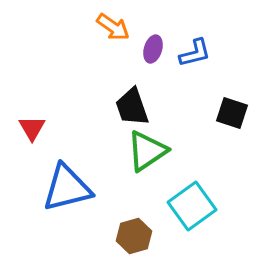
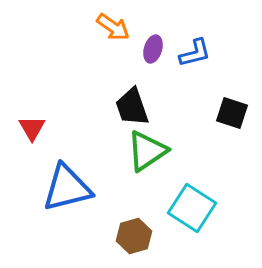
cyan square: moved 2 px down; rotated 21 degrees counterclockwise
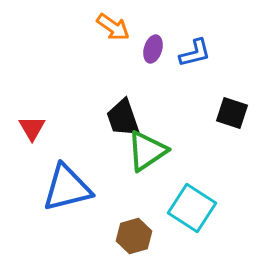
black trapezoid: moved 9 px left, 11 px down
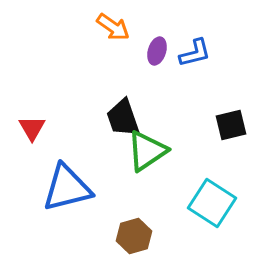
purple ellipse: moved 4 px right, 2 px down
black square: moved 1 px left, 12 px down; rotated 32 degrees counterclockwise
cyan square: moved 20 px right, 5 px up
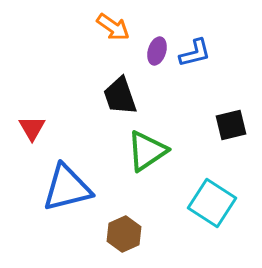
black trapezoid: moved 3 px left, 22 px up
brown hexagon: moved 10 px left, 2 px up; rotated 8 degrees counterclockwise
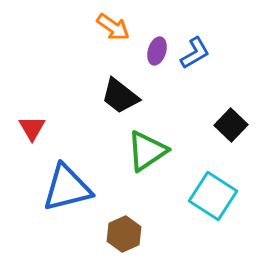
blue L-shape: rotated 16 degrees counterclockwise
black trapezoid: rotated 33 degrees counterclockwise
black square: rotated 32 degrees counterclockwise
cyan square: moved 1 px right, 7 px up
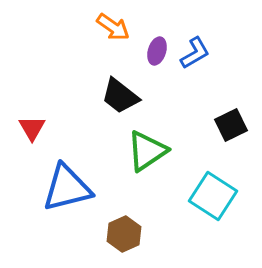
black square: rotated 20 degrees clockwise
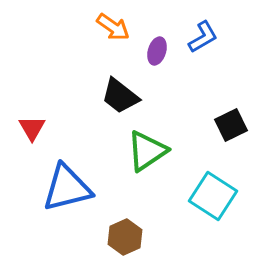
blue L-shape: moved 8 px right, 16 px up
brown hexagon: moved 1 px right, 3 px down
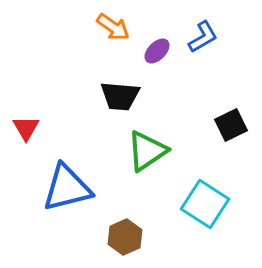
purple ellipse: rotated 28 degrees clockwise
black trapezoid: rotated 33 degrees counterclockwise
red triangle: moved 6 px left
cyan square: moved 8 px left, 8 px down
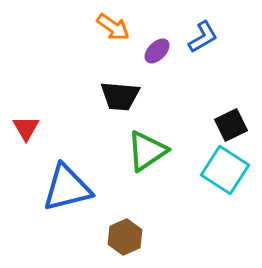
cyan square: moved 20 px right, 34 px up
